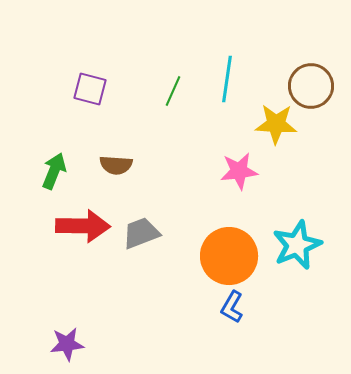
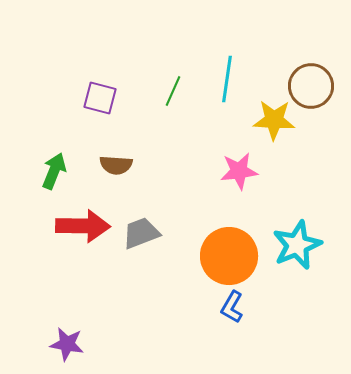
purple square: moved 10 px right, 9 px down
yellow star: moved 2 px left, 4 px up
purple star: rotated 16 degrees clockwise
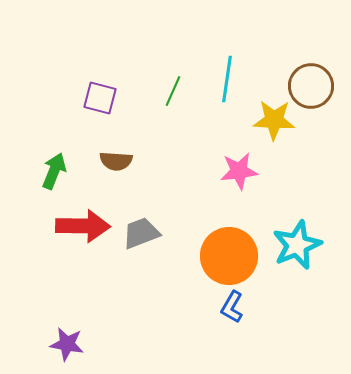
brown semicircle: moved 4 px up
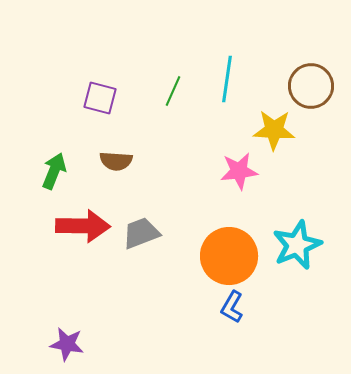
yellow star: moved 10 px down
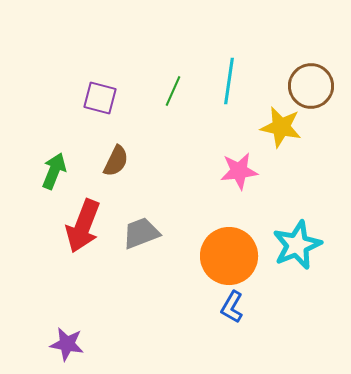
cyan line: moved 2 px right, 2 px down
yellow star: moved 7 px right, 3 px up; rotated 9 degrees clockwise
brown semicircle: rotated 68 degrees counterclockwise
red arrow: rotated 110 degrees clockwise
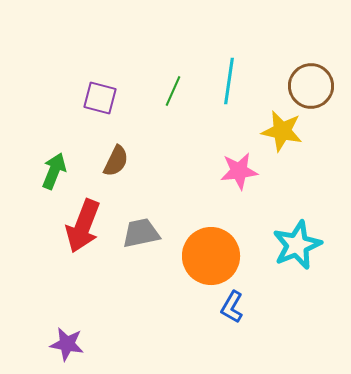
yellow star: moved 1 px right, 4 px down
gray trapezoid: rotated 9 degrees clockwise
orange circle: moved 18 px left
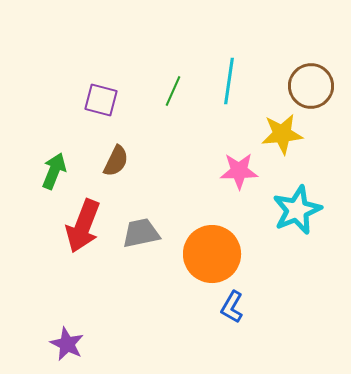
purple square: moved 1 px right, 2 px down
yellow star: moved 3 px down; rotated 18 degrees counterclockwise
pink star: rotated 6 degrees clockwise
cyan star: moved 35 px up
orange circle: moved 1 px right, 2 px up
purple star: rotated 16 degrees clockwise
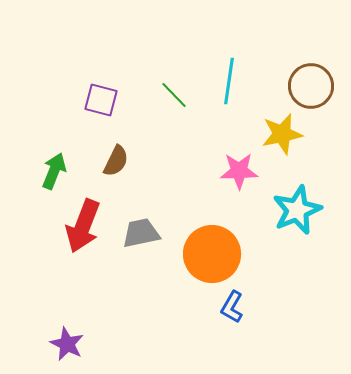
green line: moved 1 px right, 4 px down; rotated 68 degrees counterclockwise
yellow star: rotated 6 degrees counterclockwise
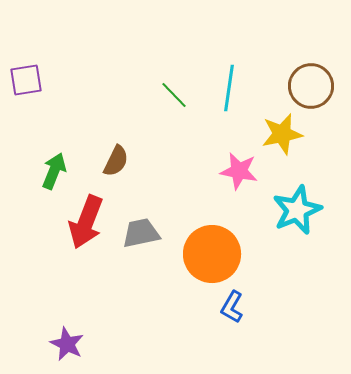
cyan line: moved 7 px down
purple square: moved 75 px left, 20 px up; rotated 24 degrees counterclockwise
pink star: rotated 12 degrees clockwise
red arrow: moved 3 px right, 4 px up
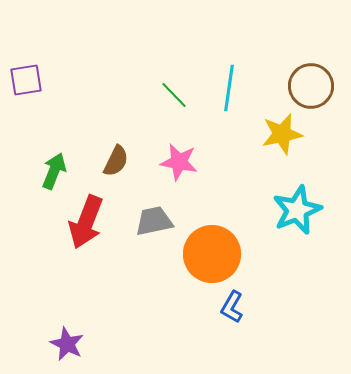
pink star: moved 60 px left, 9 px up
gray trapezoid: moved 13 px right, 12 px up
